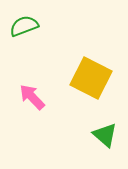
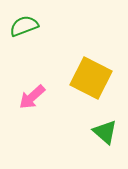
pink arrow: rotated 88 degrees counterclockwise
green triangle: moved 3 px up
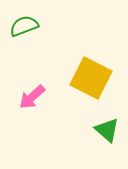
green triangle: moved 2 px right, 2 px up
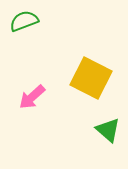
green semicircle: moved 5 px up
green triangle: moved 1 px right
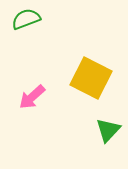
green semicircle: moved 2 px right, 2 px up
green triangle: rotated 32 degrees clockwise
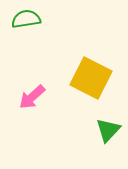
green semicircle: rotated 12 degrees clockwise
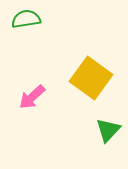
yellow square: rotated 9 degrees clockwise
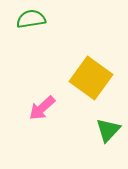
green semicircle: moved 5 px right
pink arrow: moved 10 px right, 11 px down
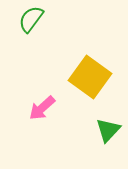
green semicircle: rotated 44 degrees counterclockwise
yellow square: moved 1 px left, 1 px up
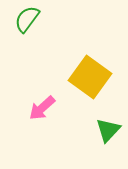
green semicircle: moved 4 px left
